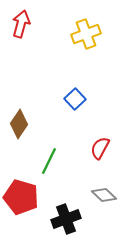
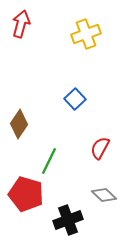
red pentagon: moved 5 px right, 3 px up
black cross: moved 2 px right, 1 px down
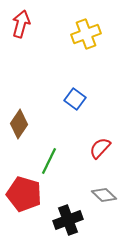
blue square: rotated 10 degrees counterclockwise
red semicircle: rotated 15 degrees clockwise
red pentagon: moved 2 px left
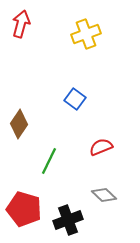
red semicircle: moved 1 px right, 1 px up; rotated 25 degrees clockwise
red pentagon: moved 15 px down
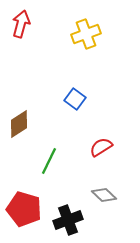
brown diamond: rotated 24 degrees clockwise
red semicircle: rotated 10 degrees counterclockwise
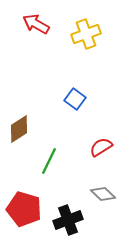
red arrow: moved 15 px right; rotated 76 degrees counterclockwise
brown diamond: moved 5 px down
gray diamond: moved 1 px left, 1 px up
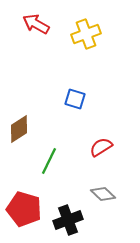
blue square: rotated 20 degrees counterclockwise
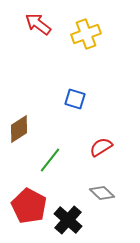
red arrow: moved 2 px right; rotated 8 degrees clockwise
green line: moved 1 px right, 1 px up; rotated 12 degrees clockwise
gray diamond: moved 1 px left, 1 px up
red pentagon: moved 5 px right, 3 px up; rotated 12 degrees clockwise
black cross: rotated 28 degrees counterclockwise
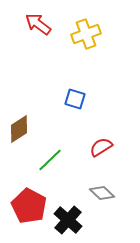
green line: rotated 8 degrees clockwise
